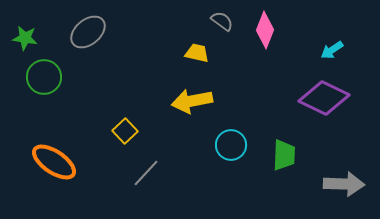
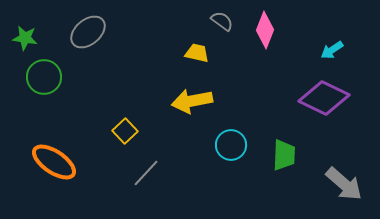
gray arrow: rotated 39 degrees clockwise
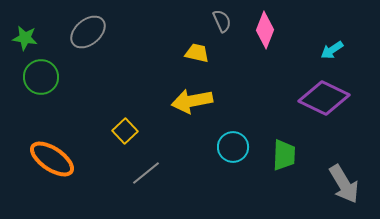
gray semicircle: rotated 30 degrees clockwise
green circle: moved 3 px left
cyan circle: moved 2 px right, 2 px down
orange ellipse: moved 2 px left, 3 px up
gray line: rotated 8 degrees clockwise
gray arrow: rotated 18 degrees clockwise
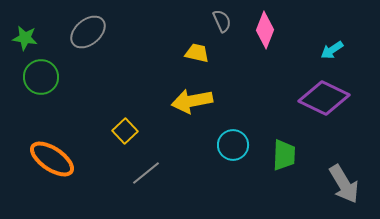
cyan circle: moved 2 px up
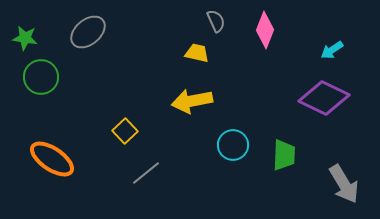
gray semicircle: moved 6 px left
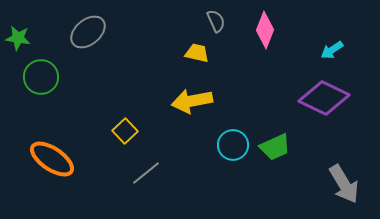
green star: moved 7 px left
green trapezoid: moved 9 px left, 8 px up; rotated 64 degrees clockwise
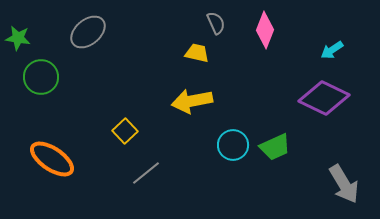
gray semicircle: moved 2 px down
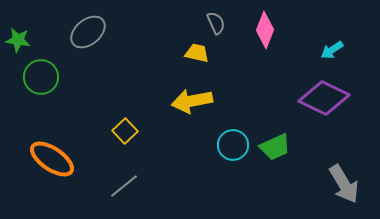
green star: moved 2 px down
gray line: moved 22 px left, 13 px down
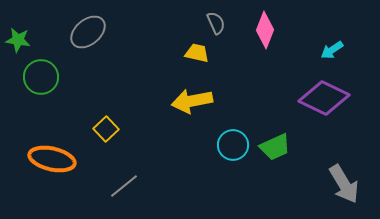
yellow square: moved 19 px left, 2 px up
orange ellipse: rotated 21 degrees counterclockwise
